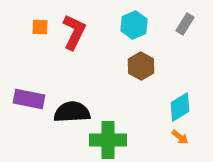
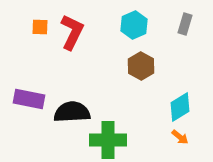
gray rectangle: rotated 15 degrees counterclockwise
red L-shape: moved 2 px left
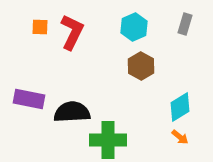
cyan hexagon: moved 2 px down
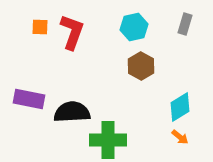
cyan hexagon: rotated 12 degrees clockwise
red L-shape: rotated 6 degrees counterclockwise
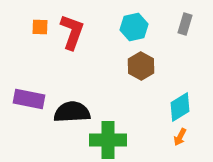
orange arrow: rotated 78 degrees clockwise
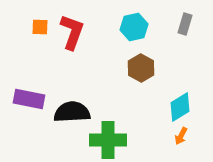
brown hexagon: moved 2 px down
orange arrow: moved 1 px right, 1 px up
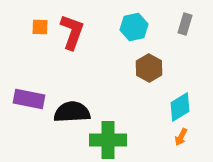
brown hexagon: moved 8 px right
orange arrow: moved 1 px down
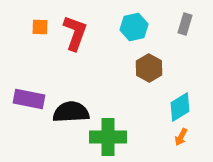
red L-shape: moved 3 px right, 1 px down
black semicircle: moved 1 px left
green cross: moved 3 px up
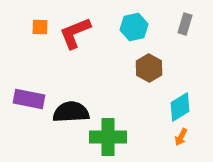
red L-shape: rotated 132 degrees counterclockwise
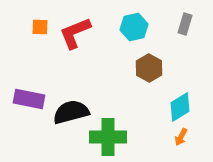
black semicircle: rotated 12 degrees counterclockwise
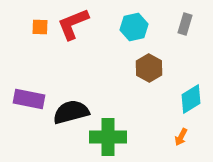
red L-shape: moved 2 px left, 9 px up
cyan diamond: moved 11 px right, 8 px up
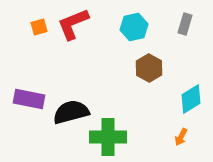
orange square: moved 1 px left; rotated 18 degrees counterclockwise
